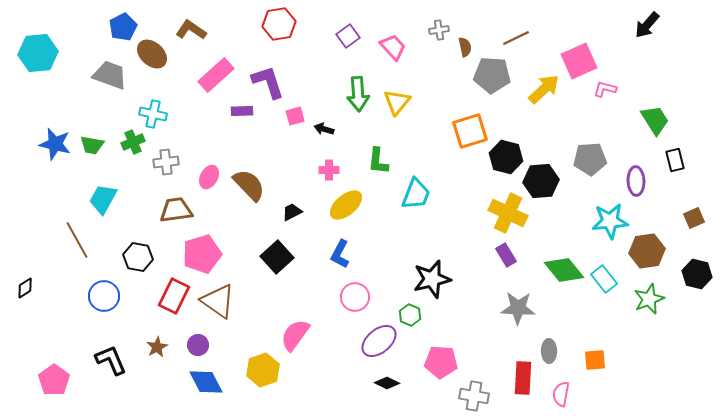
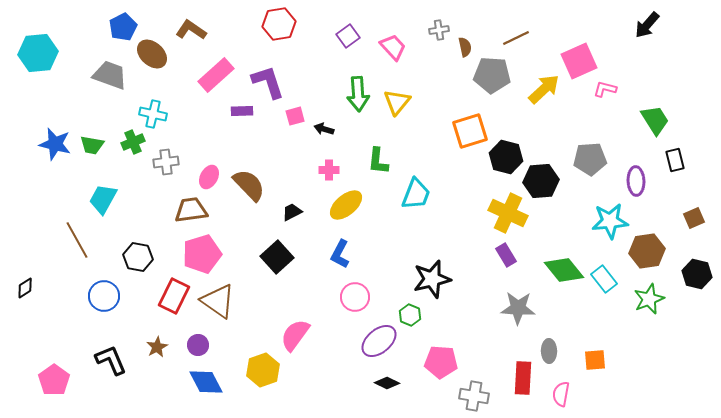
brown trapezoid at (176, 210): moved 15 px right
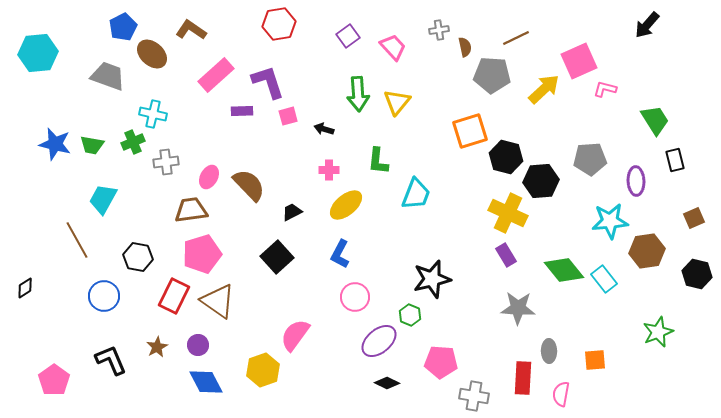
gray trapezoid at (110, 75): moved 2 px left, 1 px down
pink square at (295, 116): moved 7 px left
green star at (649, 299): moved 9 px right, 33 px down
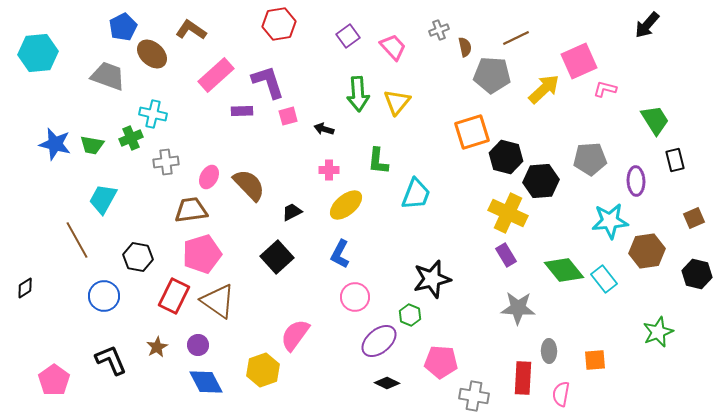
gray cross at (439, 30): rotated 12 degrees counterclockwise
orange square at (470, 131): moved 2 px right, 1 px down
green cross at (133, 142): moved 2 px left, 4 px up
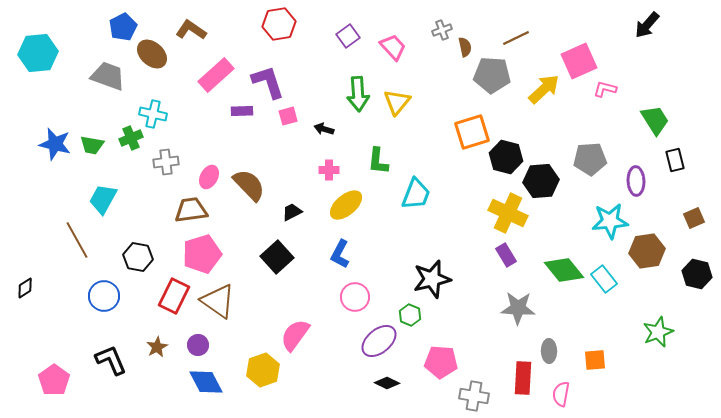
gray cross at (439, 30): moved 3 px right
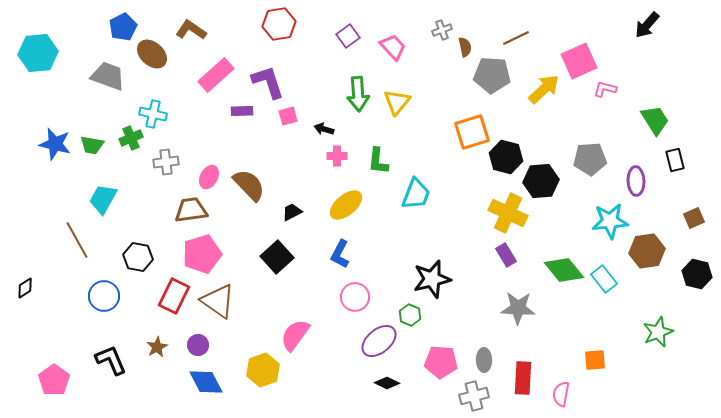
pink cross at (329, 170): moved 8 px right, 14 px up
gray ellipse at (549, 351): moved 65 px left, 9 px down
gray cross at (474, 396): rotated 24 degrees counterclockwise
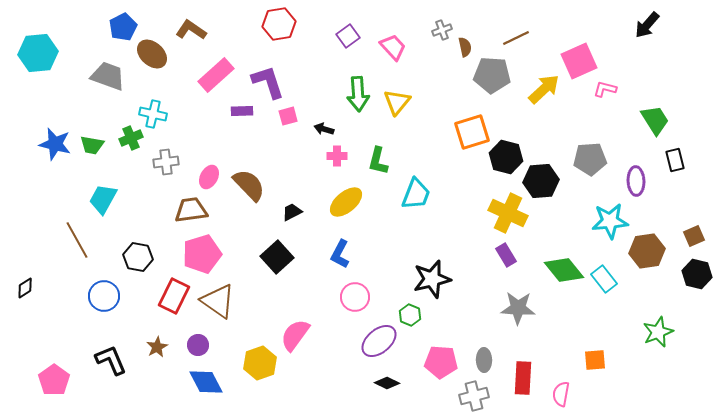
green L-shape at (378, 161): rotated 8 degrees clockwise
yellow ellipse at (346, 205): moved 3 px up
brown square at (694, 218): moved 18 px down
yellow hexagon at (263, 370): moved 3 px left, 7 px up
